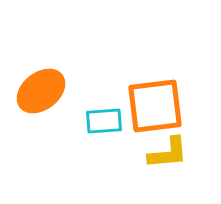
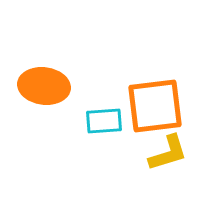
orange ellipse: moved 3 px right, 5 px up; rotated 45 degrees clockwise
yellow L-shape: rotated 12 degrees counterclockwise
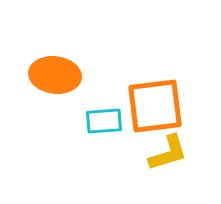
orange ellipse: moved 11 px right, 11 px up
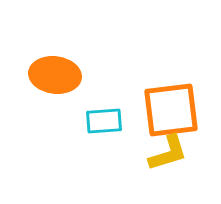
orange square: moved 16 px right, 4 px down
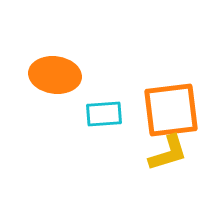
cyan rectangle: moved 7 px up
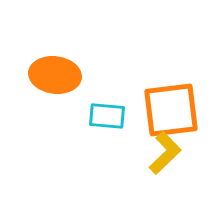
cyan rectangle: moved 3 px right, 2 px down; rotated 9 degrees clockwise
yellow L-shape: moved 3 px left; rotated 27 degrees counterclockwise
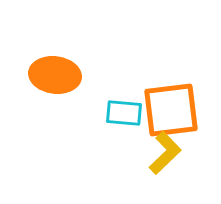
cyan rectangle: moved 17 px right, 3 px up
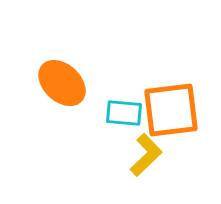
orange ellipse: moved 7 px right, 8 px down; rotated 36 degrees clockwise
yellow L-shape: moved 19 px left, 2 px down
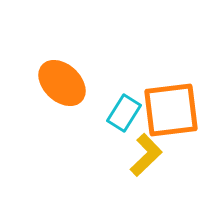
cyan rectangle: rotated 63 degrees counterclockwise
